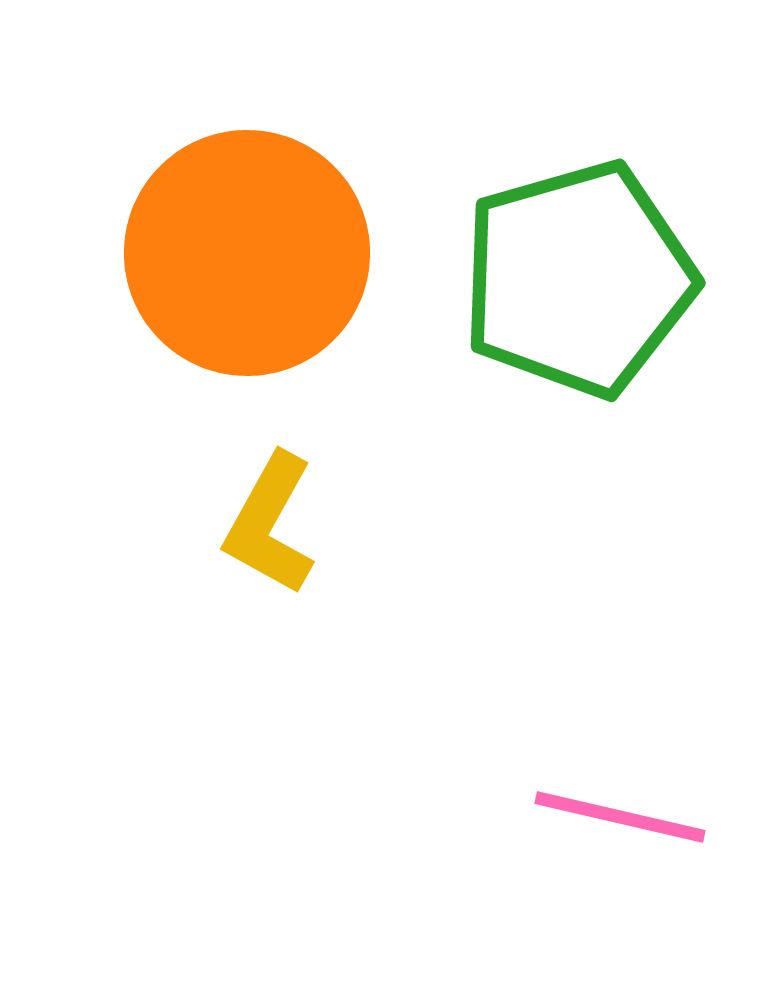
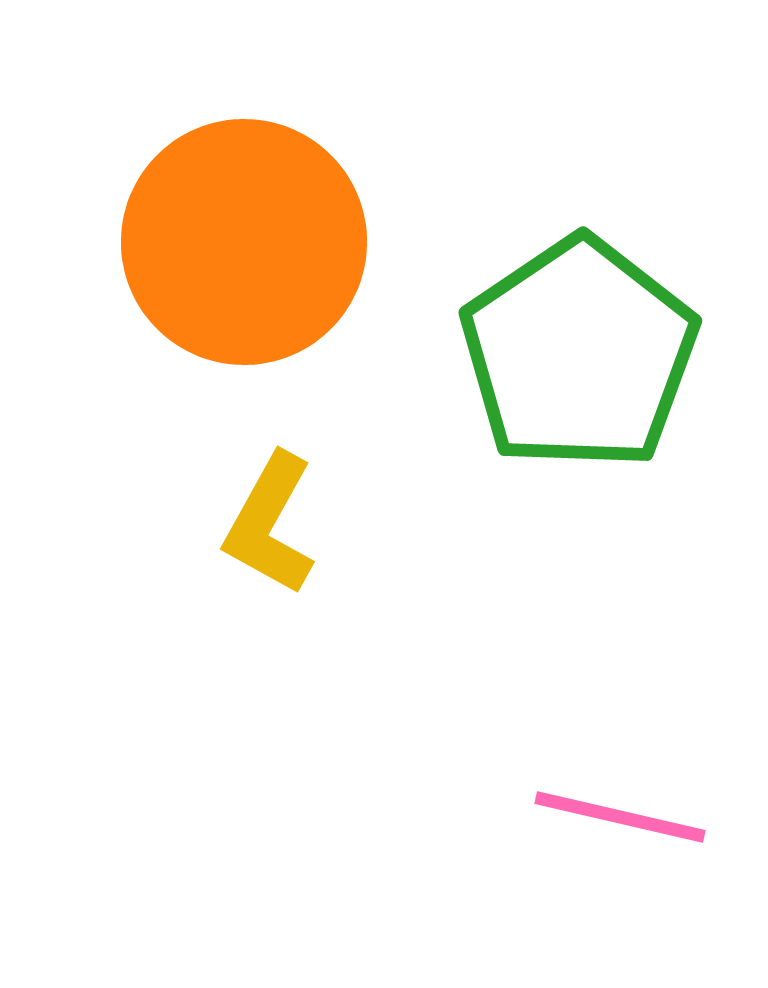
orange circle: moved 3 px left, 11 px up
green pentagon: moved 1 px right, 75 px down; rotated 18 degrees counterclockwise
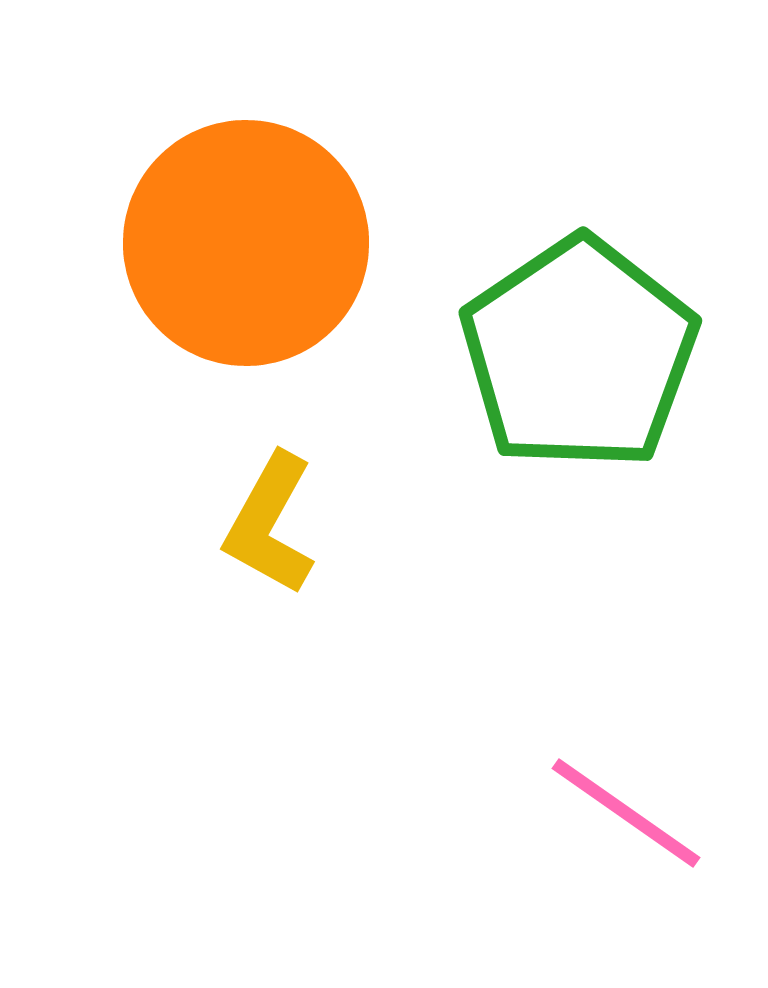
orange circle: moved 2 px right, 1 px down
pink line: moved 6 px right, 4 px up; rotated 22 degrees clockwise
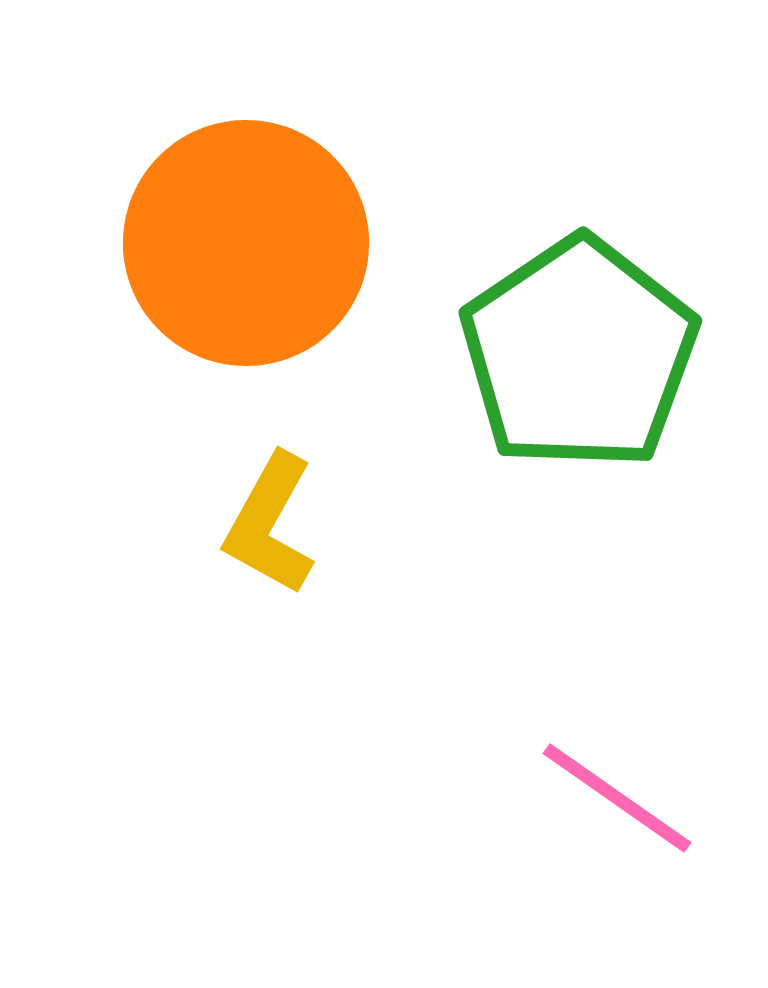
pink line: moved 9 px left, 15 px up
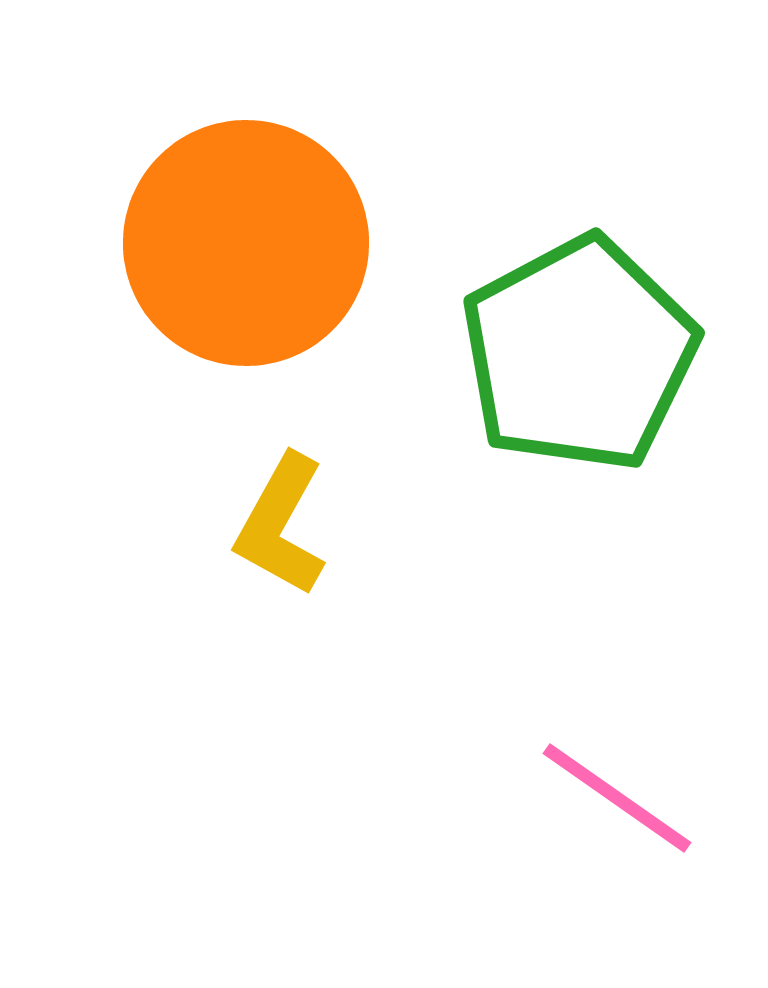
green pentagon: rotated 6 degrees clockwise
yellow L-shape: moved 11 px right, 1 px down
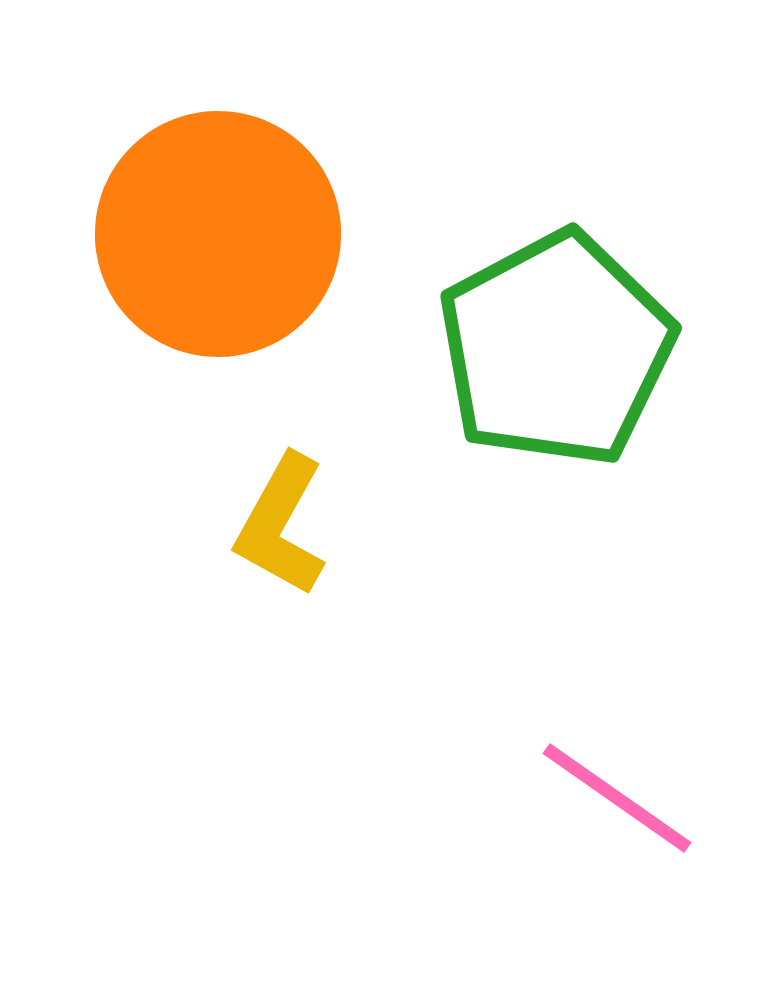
orange circle: moved 28 px left, 9 px up
green pentagon: moved 23 px left, 5 px up
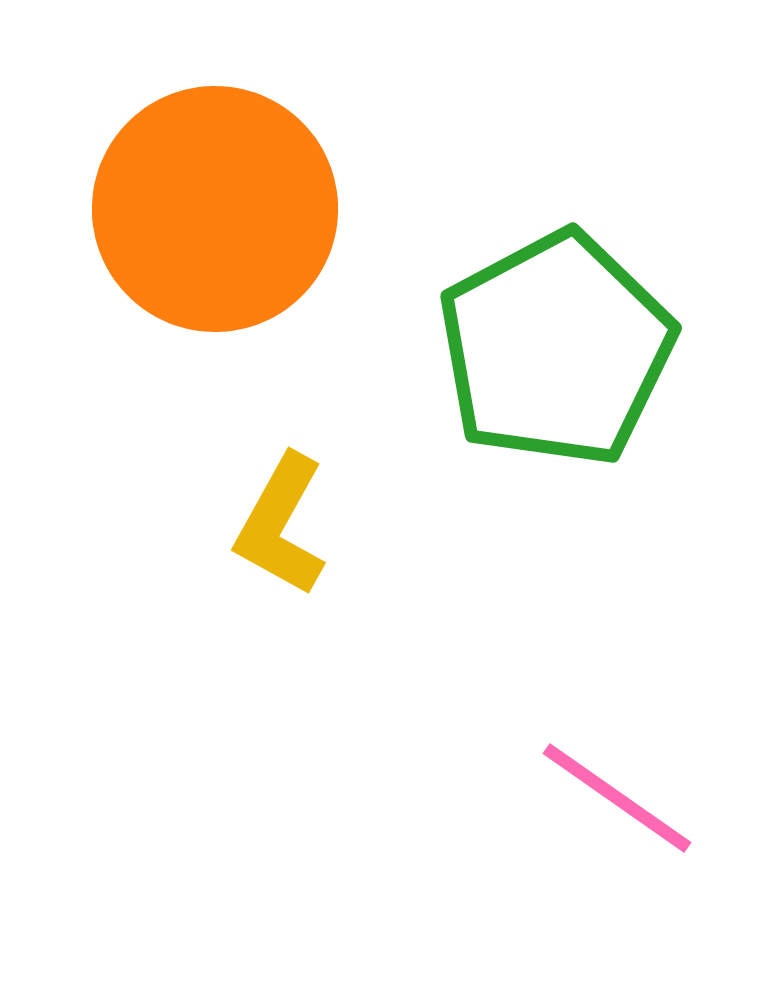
orange circle: moved 3 px left, 25 px up
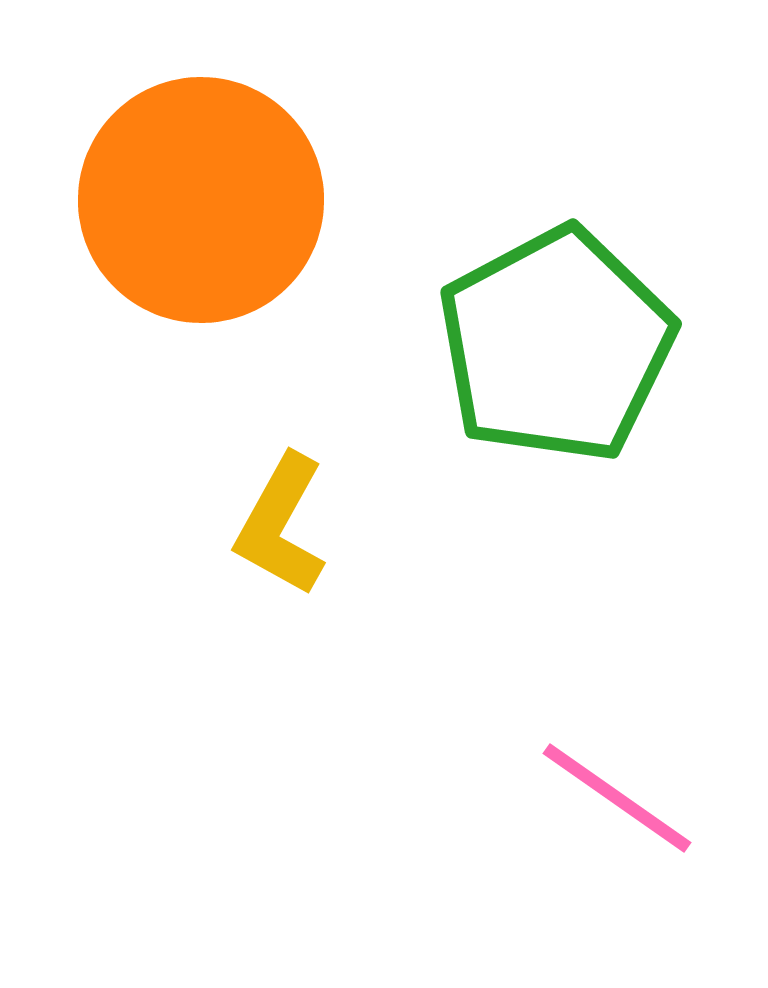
orange circle: moved 14 px left, 9 px up
green pentagon: moved 4 px up
